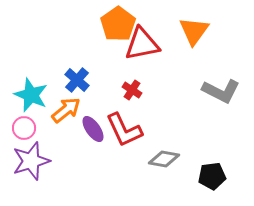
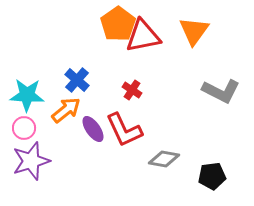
red triangle: moved 1 px right, 8 px up
cyan star: moved 4 px left; rotated 20 degrees counterclockwise
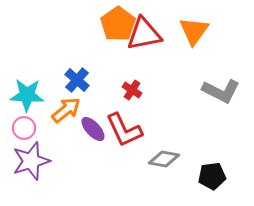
red triangle: moved 1 px right, 2 px up
purple ellipse: rotated 8 degrees counterclockwise
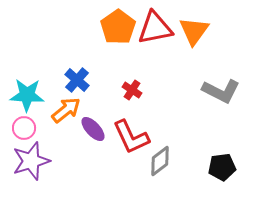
orange pentagon: moved 3 px down
red triangle: moved 11 px right, 6 px up
red L-shape: moved 7 px right, 7 px down
gray diamond: moved 4 px left, 2 px down; rotated 48 degrees counterclockwise
black pentagon: moved 10 px right, 9 px up
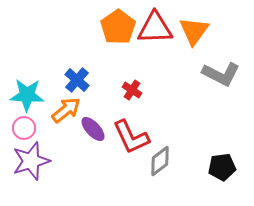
red triangle: rotated 9 degrees clockwise
gray L-shape: moved 17 px up
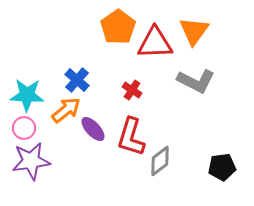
red triangle: moved 15 px down
gray L-shape: moved 25 px left, 7 px down
red L-shape: rotated 42 degrees clockwise
purple star: rotated 9 degrees clockwise
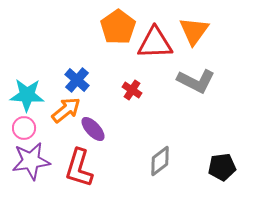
red L-shape: moved 52 px left, 31 px down
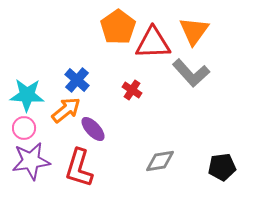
red triangle: moved 2 px left
gray L-shape: moved 5 px left, 8 px up; rotated 21 degrees clockwise
gray diamond: rotated 28 degrees clockwise
